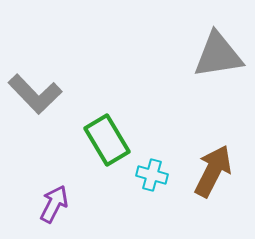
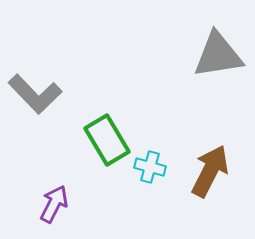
brown arrow: moved 3 px left
cyan cross: moved 2 px left, 8 px up
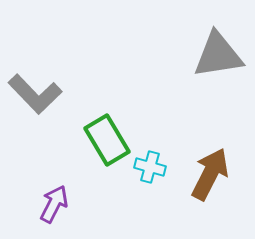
brown arrow: moved 3 px down
